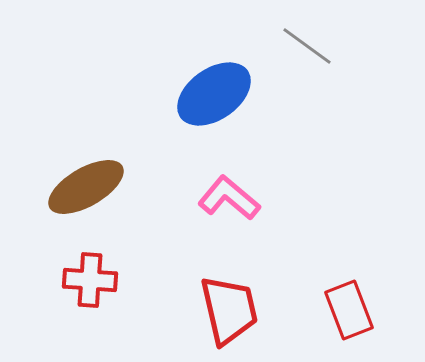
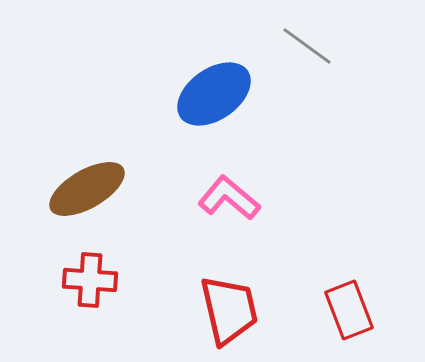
brown ellipse: moved 1 px right, 2 px down
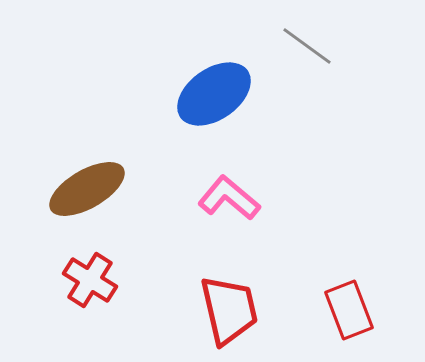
red cross: rotated 28 degrees clockwise
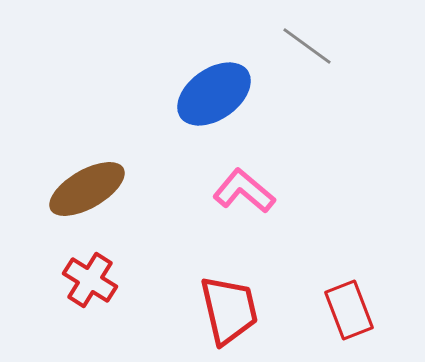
pink L-shape: moved 15 px right, 7 px up
